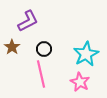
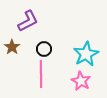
pink line: rotated 12 degrees clockwise
pink star: moved 1 px right, 1 px up
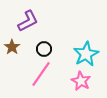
pink line: rotated 36 degrees clockwise
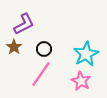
purple L-shape: moved 4 px left, 3 px down
brown star: moved 2 px right
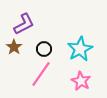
cyan star: moved 6 px left, 5 px up
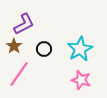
brown star: moved 1 px up
pink line: moved 22 px left
pink star: moved 1 px up; rotated 12 degrees counterclockwise
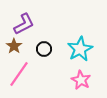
pink star: rotated 12 degrees clockwise
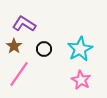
purple L-shape: rotated 120 degrees counterclockwise
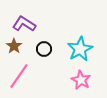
pink line: moved 2 px down
